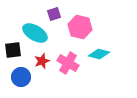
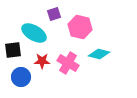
cyan ellipse: moved 1 px left
red star: rotated 21 degrees clockwise
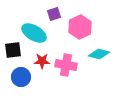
pink hexagon: rotated 20 degrees clockwise
pink cross: moved 2 px left, 2 px down; rotated 20 degrees counterclockwise
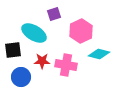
pink hexagon: moved 1 px right, 4 px down
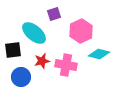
cyan ellipse: rotated 10 degrees clockwise
red star: rotated 14 degrees counterclockwise
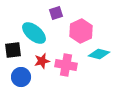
purple square: moved 2 px right, 1 px up
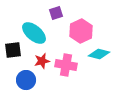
blue circle: moved 5 px right, 3 px down
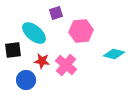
pink hexagon: rotated 20 degrees clockwise
cyan diamond: moved 15 px right
red star: rotated 21 degrees clockwise
pink cross: rotated 30 degrees clockwise
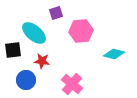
pink cross: moved 6 px right, 19 px down
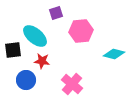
cyan ellipse: moved 1 px right, 3 px down
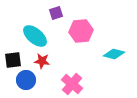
black square: moved 10 px down
